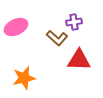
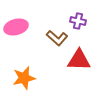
purple cross: moved 4 px right, 1 px up; rotated 21 degrees clockwise
pink ellipse: rotated 10 degrees clockwise
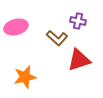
red triangle: rotated 20 degrees counterclockwise
orange star: moved 1 px right, 1 px up
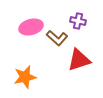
pink ellipse: moved 15 px right
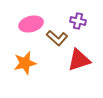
pink ellipse: moved 3 px up
orange star: moved 14 px up
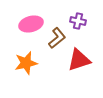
brown L-shape: rotated 80 degrees counterclockwise
orange star: moved 1 px right
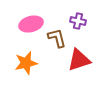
brown L-shape: rotated 65 degrees counterclockwise
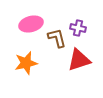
purple cross: moved 7 px down
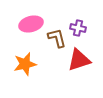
orange star: moved 1 px left, 1 px down
